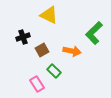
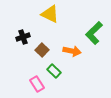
yellow triangle: moved 1 px right, 1 px up
brown square: rotated 16 degrees counterclockwise
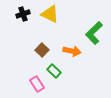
black cross: moved 23 px up
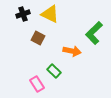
brown square: moved 4 px left, 12 px up; rotated 16 degrees counterclockwise
